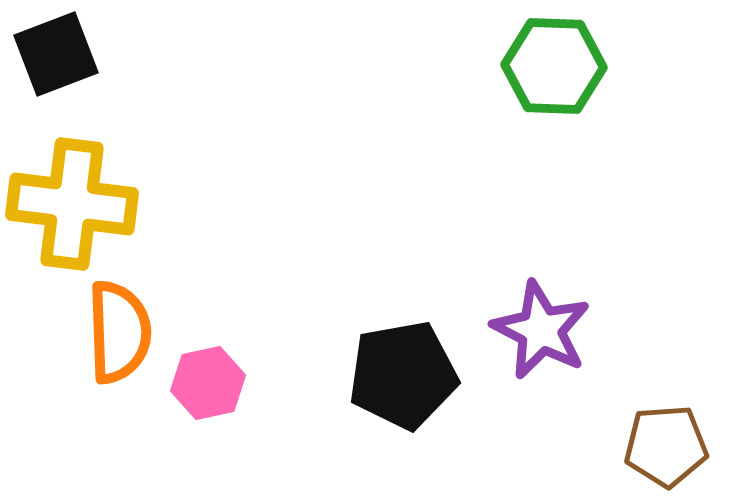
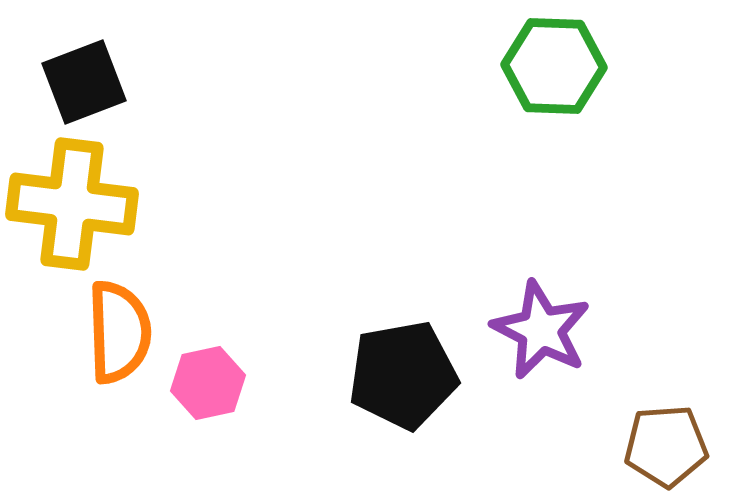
black square: moved 28 px right, 28 px down
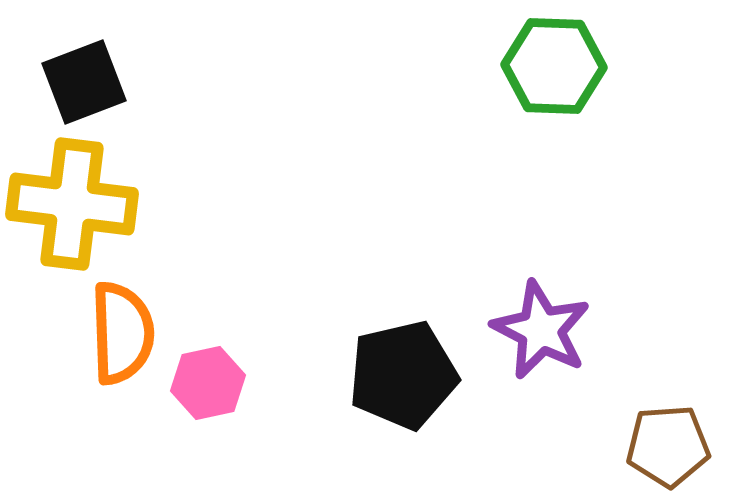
orange semicircle: moved 3 px right, 1 px down
black pentagon: rotated 3 degrees counterclockwise
brown pentagon: moved 2 px right
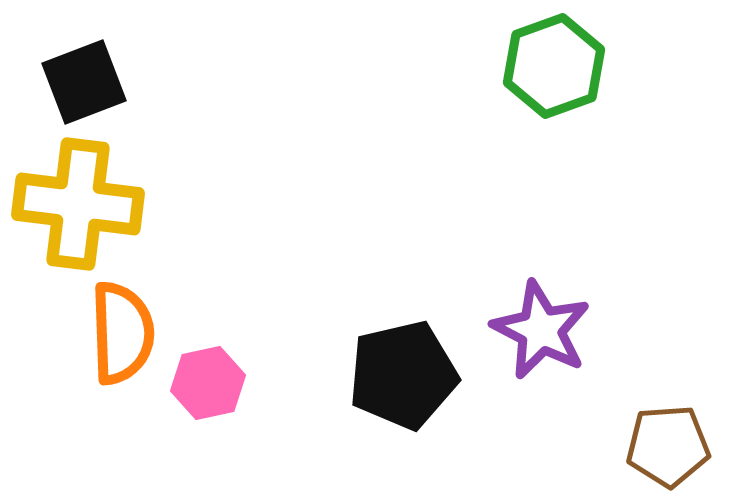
green hexagon: rotated 22 degrees counterclockwise
yellow cross: moved 6 px right
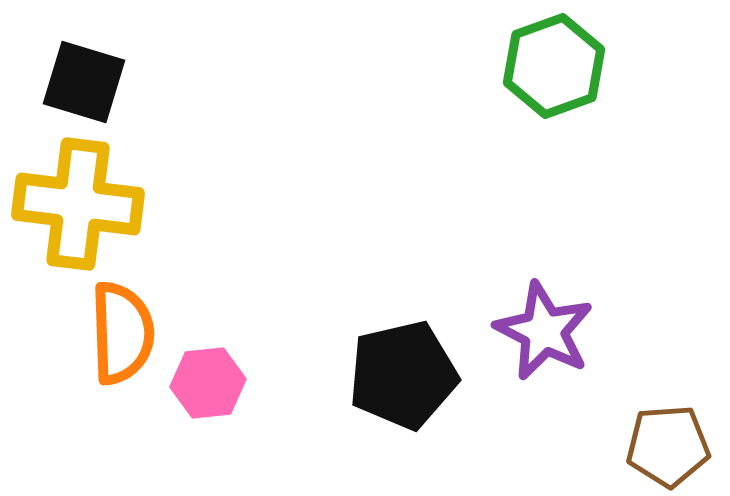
black square: rotated 38 degrees clockwise
purple star: moved 3 px right, 1 px down
pink hexagon: rotated 6 degrees clockwise
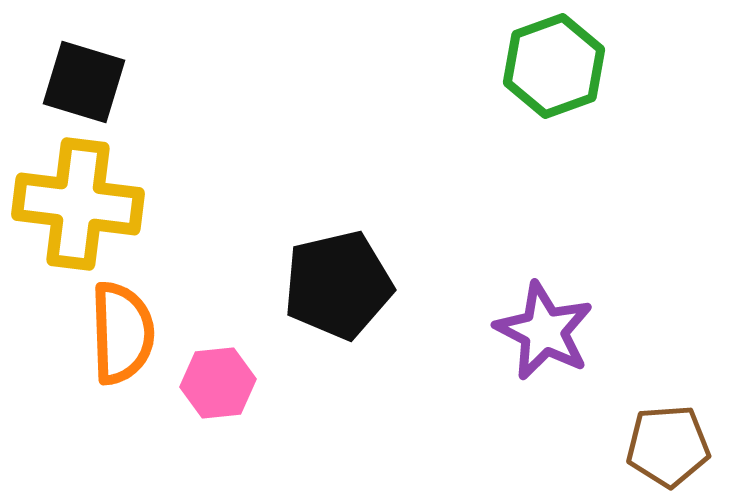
black pentagon: moved 65 px left, 90 px up
pink hexagon: moved 10 px right
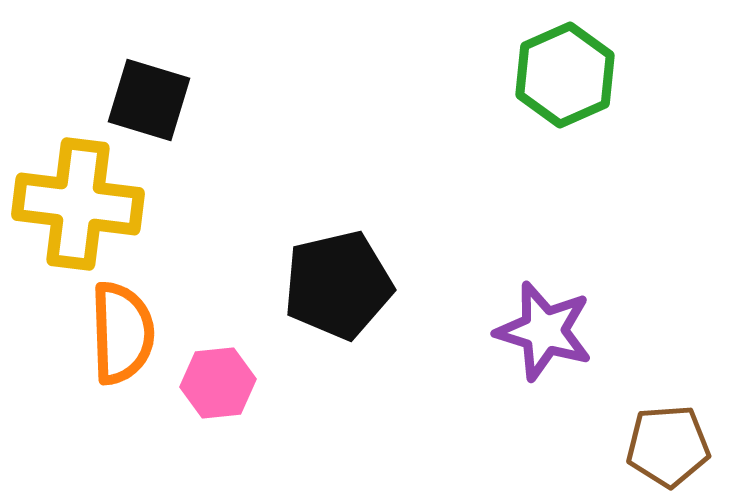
green hexagon: moved 11 px right, 9 px down; rotated 4 degrees counterclockwise
black square: moved 65 px right, 18 px down
purple star: rotated 10 degrees counterclockwise
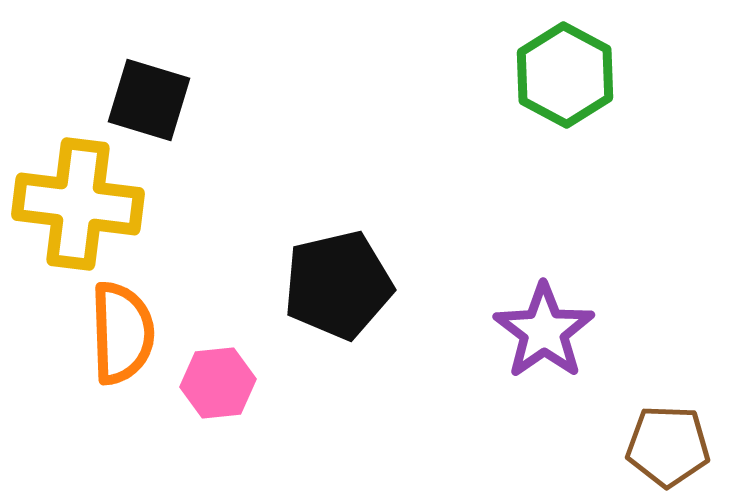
green hexagon: rotated 8 degrees counterclockwise
purple star: rotated 20 degrees clockwise
brown pentagon: rotated 6 degrees clockwise
